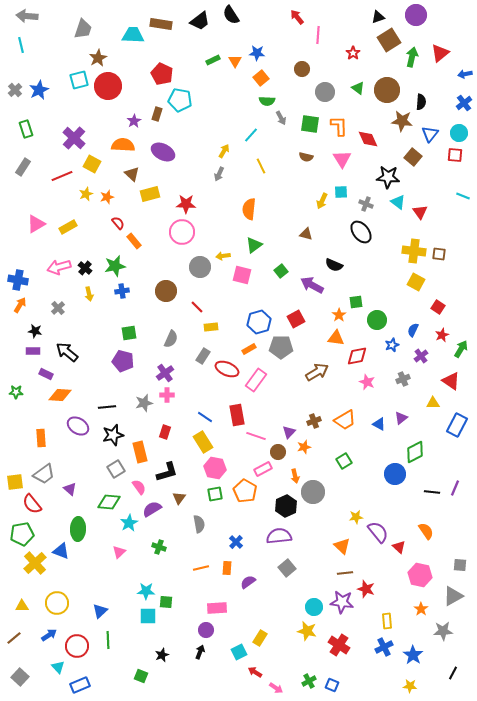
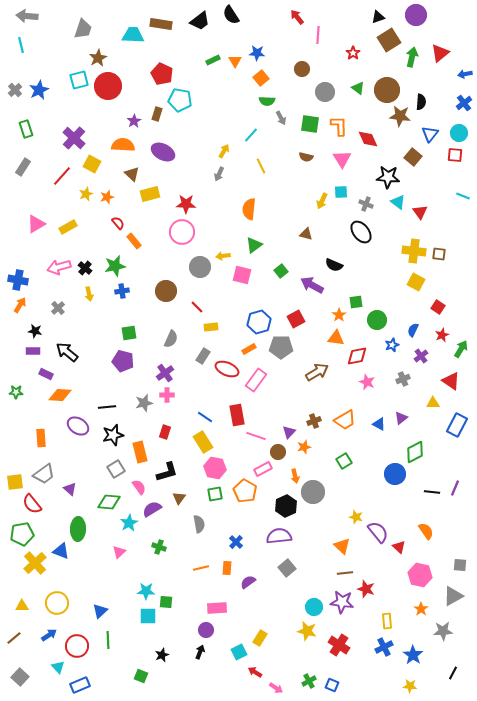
brown star at (402, 121): moved 2 px left, 5 px up
red line at (62, 176): rotated 25 degrees counterclockwise
yellow star at (356, 517): rotated 24 degrees clockwise
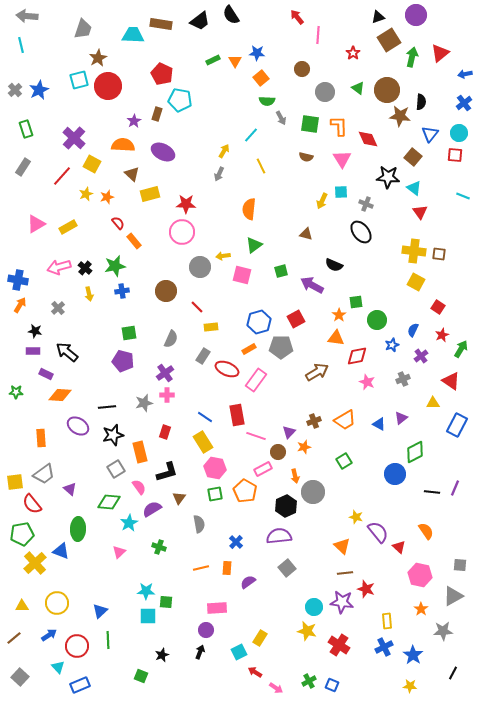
cyan triangle at (398, 202): moved 16 px right, 14 px up
green square at (281, 271): rotated 24 degrees clockwise
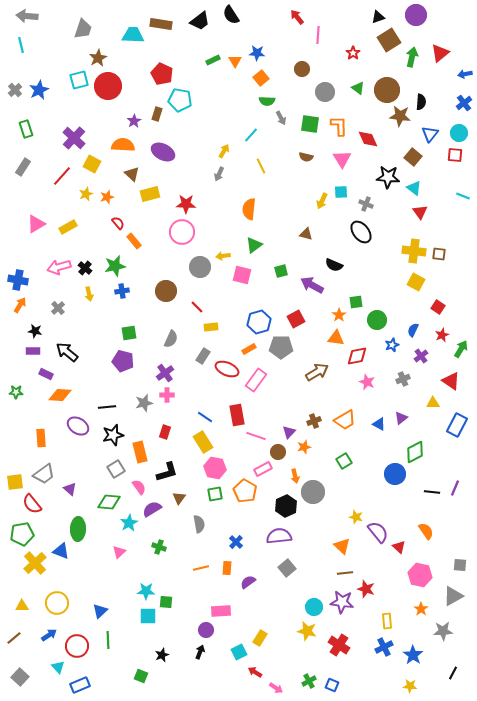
pink rectangle at (217, 608): moved 4 px right, 3 px down
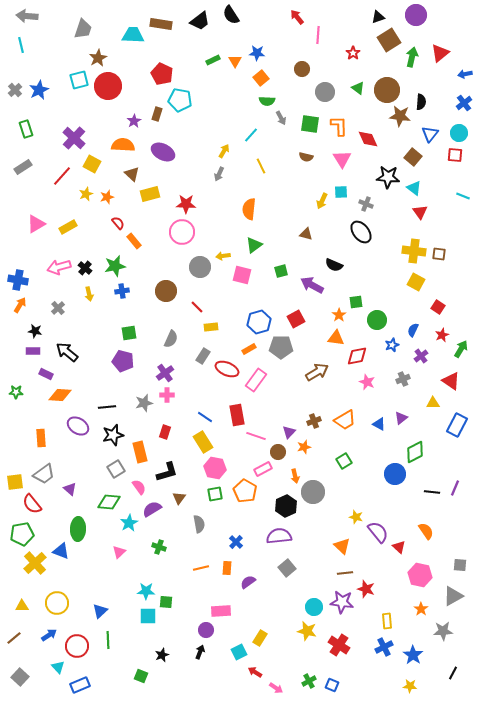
gray rectangle at (23, 167): rotated 24 degrees clockwise
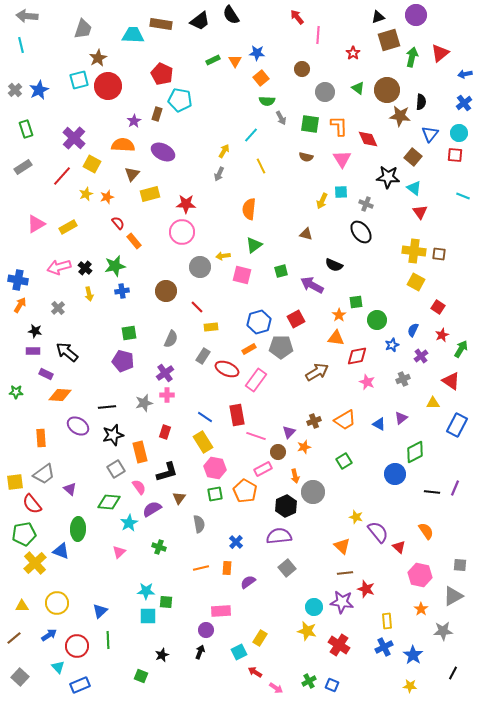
brown square at (389, 40): rotated 15 degrees clockwise
brown triangle at (132, 174): rotated 28 degrees clockwise
green pentagon at (22, 534): moved 2 px right
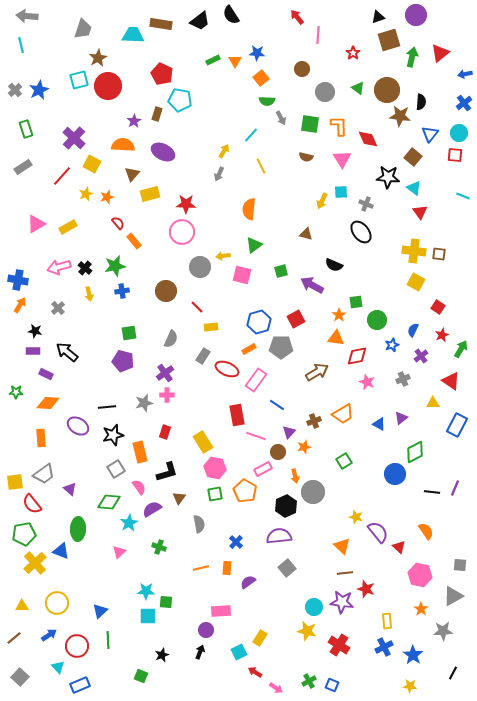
orange diamond at (60, 395): moved 12 px left, 8 px down
blue line at (205, 417): moved 72 px right, 12 px up
orange trapezoid at (345, 420): moved 2 px left, 6 px up
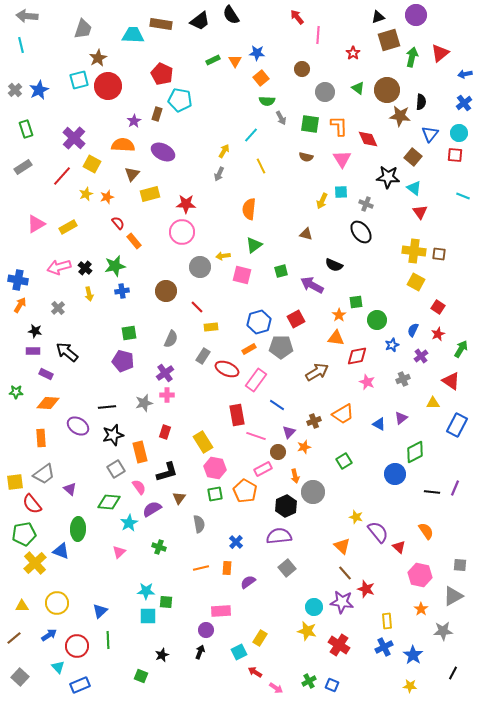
red star at (442, 335): moved 4 px left, 1 px up
brown line at (345, 573): rotated 56 degrees clockwise
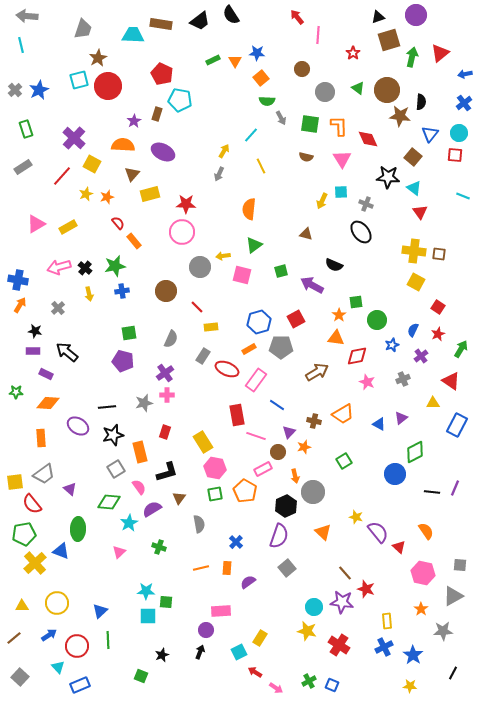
brown cross at (314, 421): rotated 32 degrees clockwise
purple semicircle at (279, 536): rotated 115 degrees clockwise
orange triangle at (342, 546): moved 19 px left, 14 px up
pink hexagon at (420, 575): moved 3 px right, 2 px up
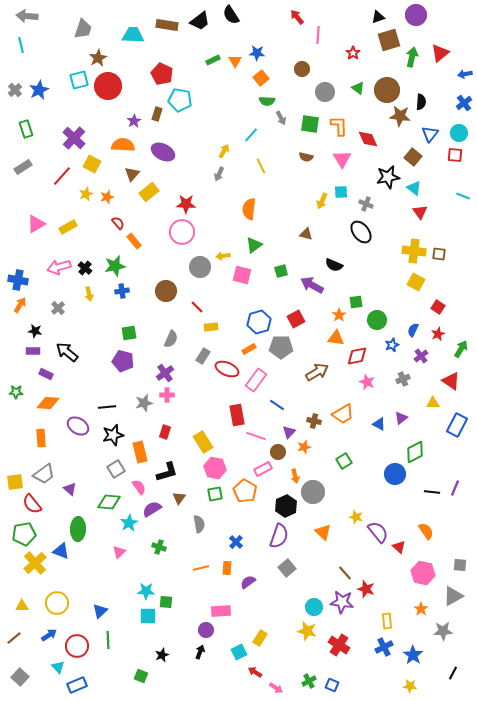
brown rectangle at (161, 24): moved 6 px right, 1 px down
black star at (388, 177): rotated 15 degrees counterclockwise
yellow rectangle at (150, 194): moved 1 px left, 2 px up; rotated 24 degrees counterclockwise
blue rectangle at (80, 685): moved 3 px left
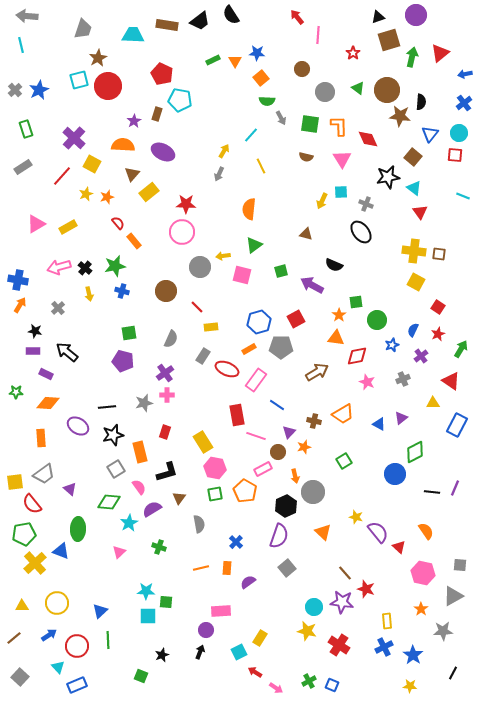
blue cross at (122, 291): rotated 24 degrees clockwise
